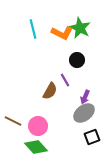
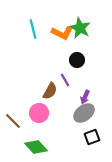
brown line: rotated 18 degrees clockwise
pink circle: moved 1 px right, 13 px up
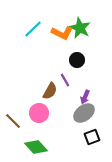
cyan line: rotated 60 degrees clockwise
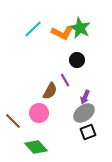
black square: moved 4 px left, 5 px up
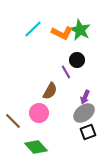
green star: moved 2 px down
purple line: moved 1 px right, 8 px up
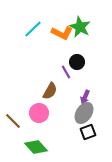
green star: moved 3 px up
black circle: moved 2 px down
gray ellipse: rotated 20 degrees counterclockwise
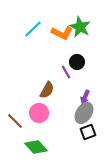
brown semicircle: moved 3 px left, 1 px up
brown line: moved 2 px right
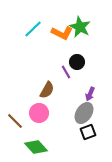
purple arrow: moved 5 px right, 3 px up
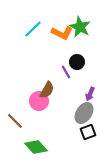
pink circle: moved 12 px up
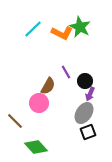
black circle: moved 8 px right, 19 px down
brown semicircle: moved 1 px right, 4 px up
pink circle: moved 2 px down
